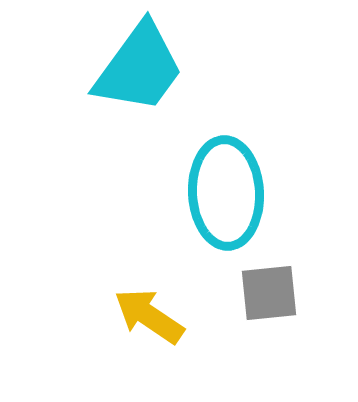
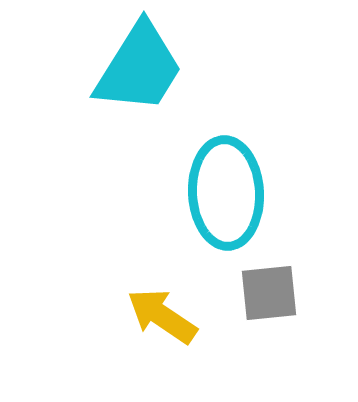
cyan trapezoid: rotated 4 degrees counterclockwise
yellow arrow: moved 13 px right
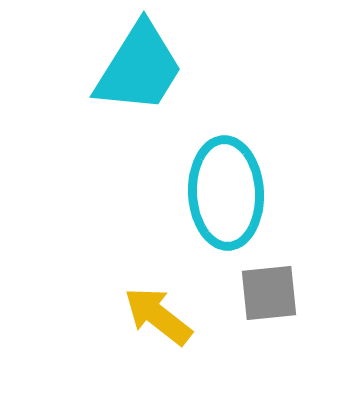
yellow arrow: moved 4 px left; rotated 4 degrees clockwise
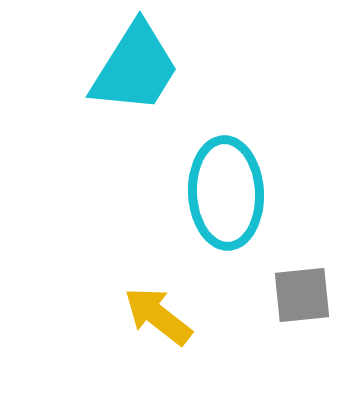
cyan trapezoid: moved 4 px left
gray square: moved 33 px right, 2 px down
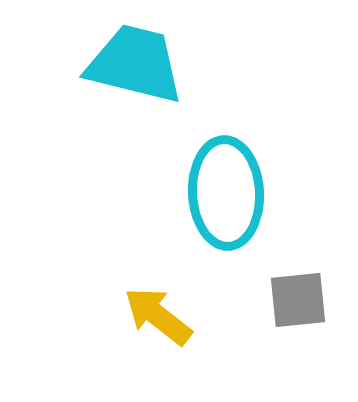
cyan trapezoid: moved 4 px up; rotated 108 degrees counterclockwise
gray square: moved 4 px left, 5 px down
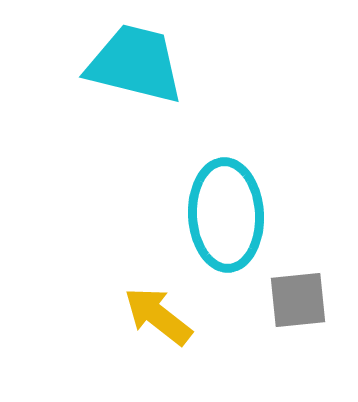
cyan ellipse: moved 22 px down
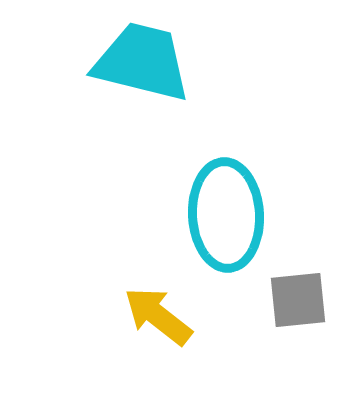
cyan trapezoid: moved 7 px right, 2 px up
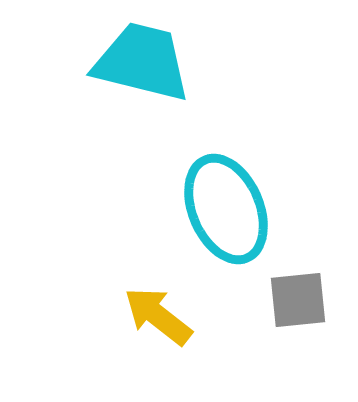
cyan ellipse: moved 6 px up; rotated 20 degrees counterclockwise
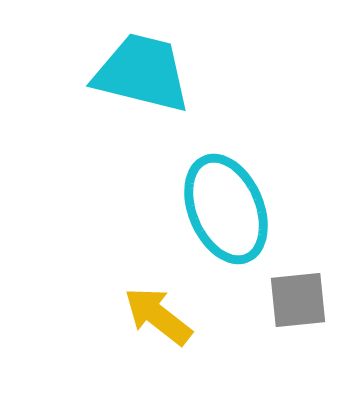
cyan trapezoid: moved 11 px down
